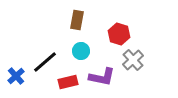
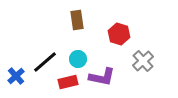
brown rectangle: rotated 18 degrees counterclockwise
cyan circle: moved 3 px left, 8 px down
gray cross: moved 10 px right, 1 px down
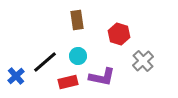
cyan circle: moved 3 px up
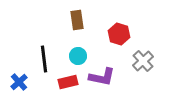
black line: moved 1 px left, 3 px up; rotated 56 degrees counterclockwise
blue cross: moved 3 px right, 6 px down
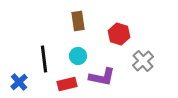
brown rectangle: moved 1 px right, 1 px down
red rectangle: moved 1 px left, 2 px down
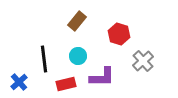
brown rectangle: moved 1 px left; rotated 48 degrees clockwise
purple L-shape: rotated 12 degrees counterclockwise
red rectangle: moved 1 px left
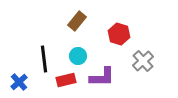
red rectangle: moved 4 px up
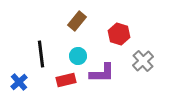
black line: moved 3 px left, 5 px up
purple L-shape: moved 4 px up
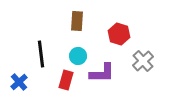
brown rectangle: rotated 36 degrees counterclockwise
red rectangle: rotated 60 degrees counterclockwise
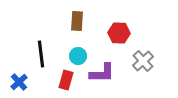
red hexagon: moved 1 px up; rotated 15 degrees counterclockwise
